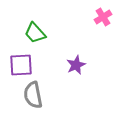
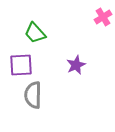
gray semicircle: rotated 12 degrees clockwise
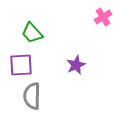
green trapezoid: moved 3 px left
gray semicircle: moved 1 px left, 1 px down
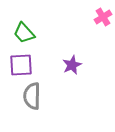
green trapezoid: moved 8 px left
purple star: moved 4 px left
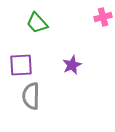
pink cross: rotated 18 degrees clockwise
green trapezoid: moved 13 px right, 10 px up
gray semicircle: moved 1 px left
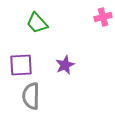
purple star: moved 7 px left
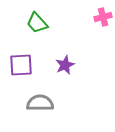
gray semicircle: moved 9 px right, 7 px down; rotated 88 degrees clockwise
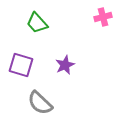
purple square: rotated 20 degrees clockwise
gray semicircle: rotated 136 degrees counterclockwise
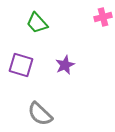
gray semicircle: moved 11 px down
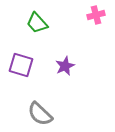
pink cross: moved 7 px left, 2 px up
purple star: moved 1 px down
